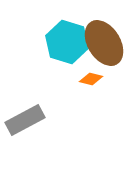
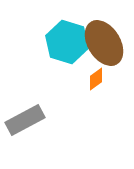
orange diamond: moved 5 px right; rotated 50 degrees counterclockwise
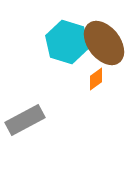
brown ellipse: rotated 6 degrees counterclockwise
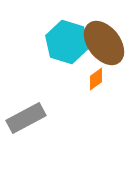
gray rectangle: moved 1 px right, 2 px up
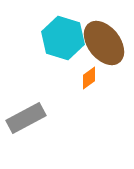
cyan hexagon: moved 4 px left, 4 px up
orange diamond: moved 7 px left, 1 px up
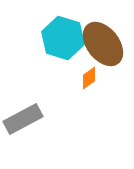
brown ellipse: moved 1 px left, 1 px down
gray rectangle: moved 3 px left, 1 px down
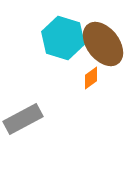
orange diamond: moved 2 px right
